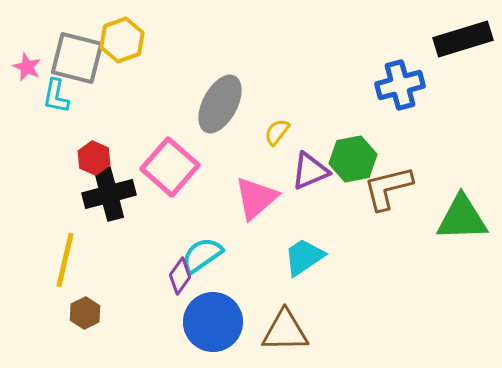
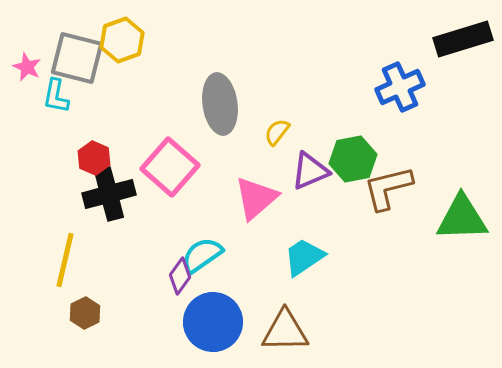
blue cross: moved 2 px down; rotated 9 degrees counterclockwise
gray ellipse: rotated 36 degrees counterclockwise
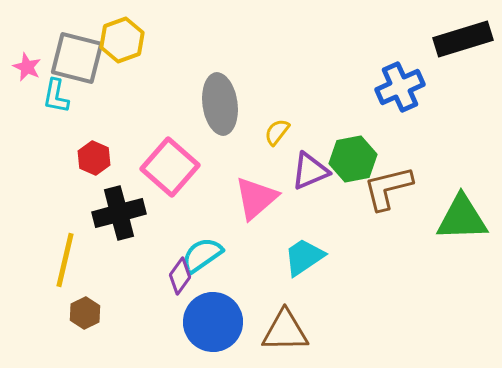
black cross: moved 10 px right, 19 px down
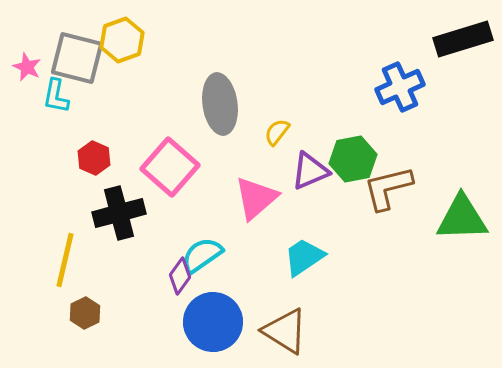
brown triangle: rotated 33 degrees clockwise
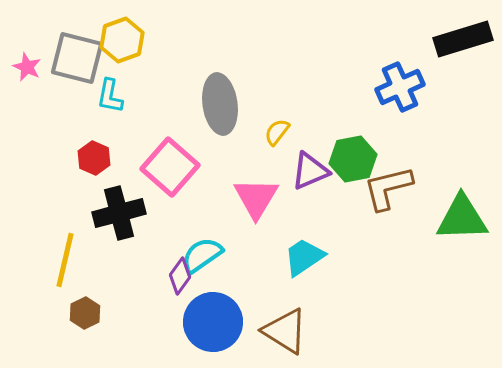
cyan L-shape: moved 54 px right
pink triangle: rotated 18 degrees counterclockwise
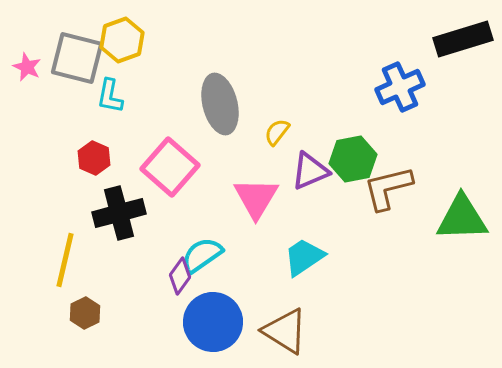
gray ellipse: rotated 6 degrees counterclockwise
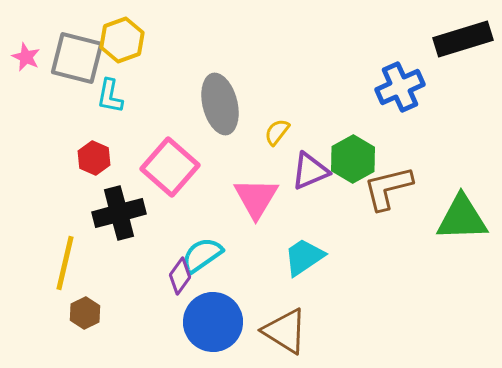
pink star: moved 1 px left, 10 px up
green hexagon: rotated 18 degrees counterclockwise
yellow line: moved 3 px down
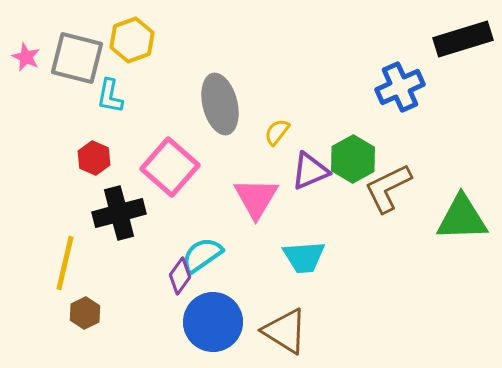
yellow hexagon: moved 10 px right
brown L-shape: rotated 12 degrees counterclockwise
cyan trapezoid: rotated 150 degrees counterclockwise
